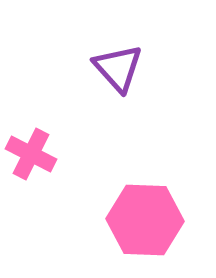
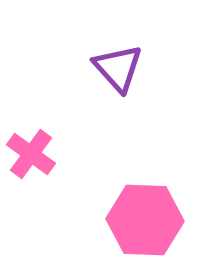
pink cross: rotated 9 degrees clockwise
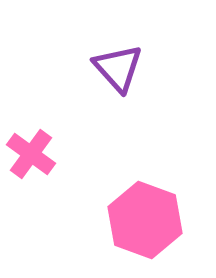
pink hexagon: rotated 18 degrees clockwise
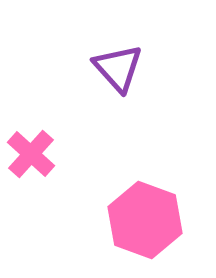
pink cross: rotated 6 degrees clockwise
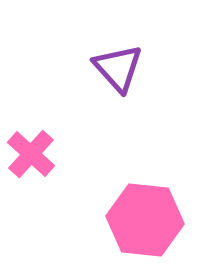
pink hexagon: rotated 14 degrees counterclockwise
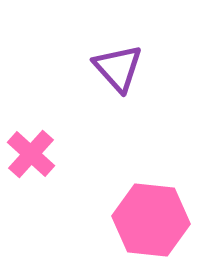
pink hexagon: moved 6 px right
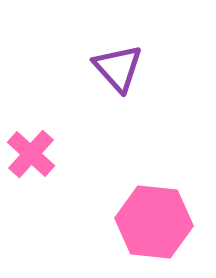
pink hexagon: moved 3 px right, 2 px down
